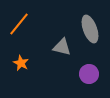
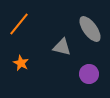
gray ellipse: rotated 16 degrees counterclockwise
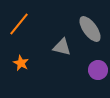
purple circle: moved 9 px right, 4 px up
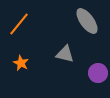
gray ellipse: moved 3 px left, 8 px up
gray triangle: moved 3 px right, 7 px down
purple circle: moved 3 px down
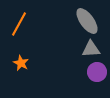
orange line: rotated 10 degrees counterclockwise
gray triangle: moved 26 px right, 5 px up; rotated 18 degrees counterclockwise
purple circle: moved 1 px left, 1 px up
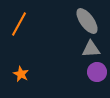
orange star: moved 11 px down
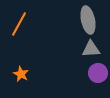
gray ellipse: moved 1 px right, 1 px up; rotated 24 degrees clockwise
purple circle: moved 1 px right, 1 px down
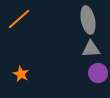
orange line: moved 5 px up; rotated 20 degrees clockwise
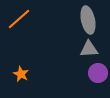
gray triangle: moved 2 px left
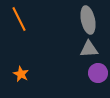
orange line: rotated 75 degrees counterclockwise
